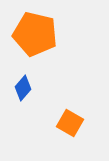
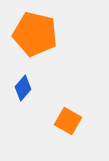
orange square: moved 2 px left, 2 px up
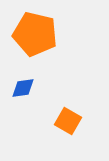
blue diamond: rotated 40 degrees clockwise
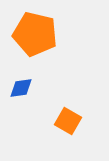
blue diamond: moved 2 px left
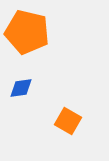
orange pentagon: moved 8 px left, 2 px up
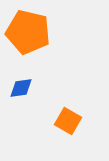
orange pentagon: moved 1 px right
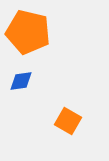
blue diamond: moved 7 px up
